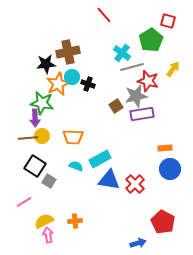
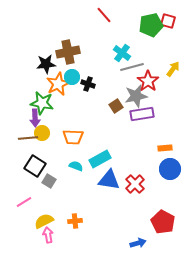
green pentagon: moved 15 px up; rotated 20 degrees clockwise
red star: rotated 20 degrees clockwise
yellow circle: moved 3 px up
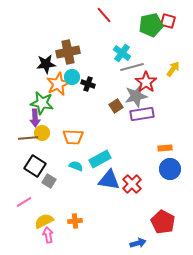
red star: moved 2 px left, 1 px down
red cross: moved 3 px left
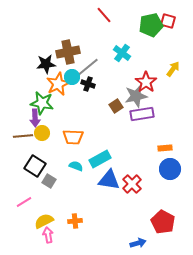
gray line: moved 44 px left; rotated 25 degrees counterclockwise
brown line: moved 5 px left, 2 px up
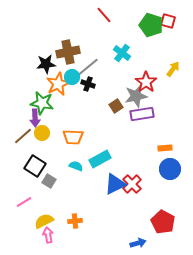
green pentagon: rotated 30 degrees clockwise
brown line: rotated 36 degrees counterclockwise
blue triangle: moved 6 px right, 4 px down; rotated 35 degrees counterclockwise
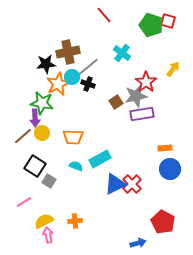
brown square: moved 4 px up
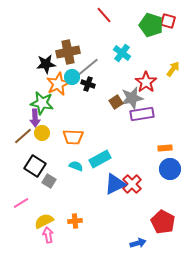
gray star: moved 4 px left, 2 px down
pink line: moved 3 px left, 1 px down
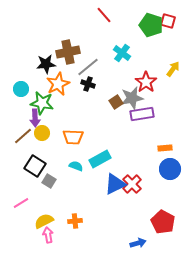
cyan circle: moved 51 px left, 12 px down
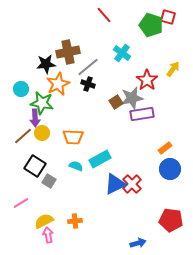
red square: moved 4 px up
red star: moved 1 px right, 2 px up
orange rectangle: rotated 32 degrees counterclockwise
red pentagon: moved 8 px right, 2 px up; rotated 20 degrees counterclockwise
